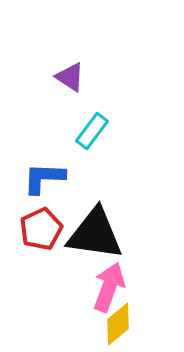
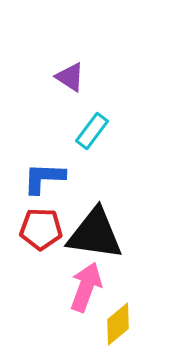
red pentagon: rotated 27 degrees clockwise
pink arrow: moved 23 px left
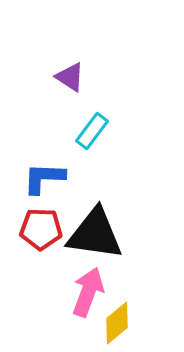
pink arrow: moved 2 px right, 5 px down
yellow diamond: moved 1 px left, 1 px up
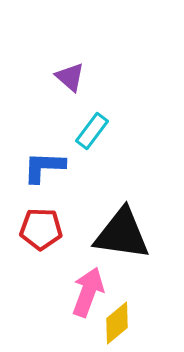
purple triangle: rotated 8 degrees clockwise
blue L-shape: moved 11 px up
black triangle: moved 27 px right
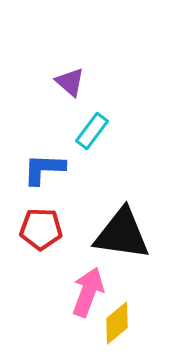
purple triangle: moved 5 px down
blue L-shape: moved 2 px down
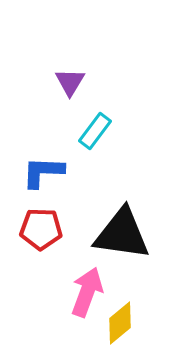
purple triangle: rotated 20 degrees clockwise
cyan rectangle: moved 3 px right
blue L-shape: moved 1 px left, 3 px down
pink arrow: moved 1 px left
yellow diamond: moved 3 px right
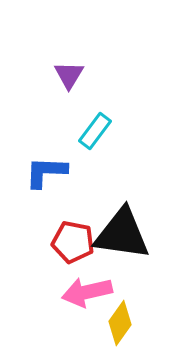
purple triangle: moved 1 px left, 7 px up
blue L-shape: moved 3 px right
red pentagon: moved 32 px right, 13 px down; rotated 9 degrees clockwise
pink arrow: rotated 123 degrees counterclockwise
yellow diamond: rotated 15 degrees counterclockwise
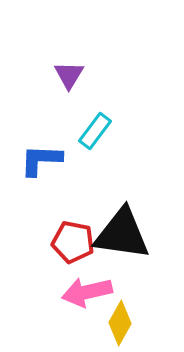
blue L-shape: moved 5 px left, 12 px up
yellow diamond: rotated 6 degrees counterclockwise
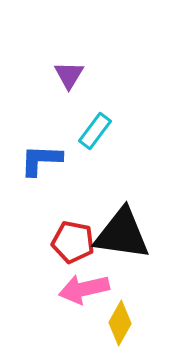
pink arrow: moved 3 px left, 3 px up
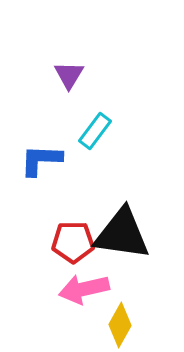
red pentagon: rotated 12 degrees counterclockwise
yellow diamond: moved 2 px down
